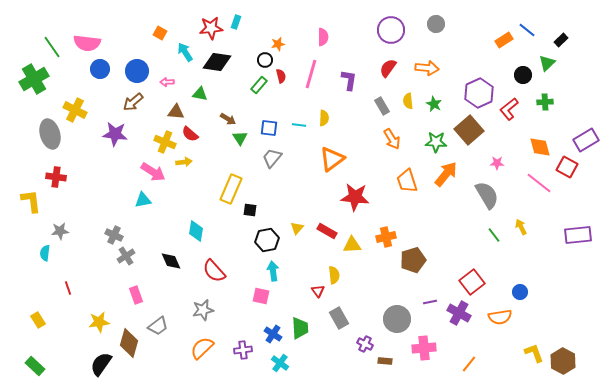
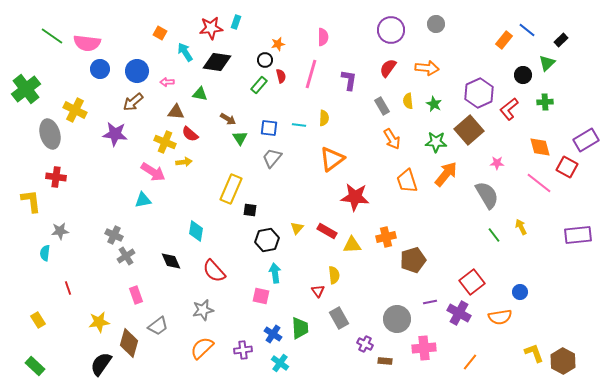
orange rectangle at (504, 40): rotated 18 degrees counterclockwise
green line at (52, 47): moved 11 px up; rotated 20 degrees counterclockwise
green cross at (34, 79): moved 8 px left, 10 px down; rotated 8 degrees counterclockwise
cyan arrow at (273, 271): moved 2 px right, 2 px down
orange line at (469, 364): moved 1 px right, 2 px up
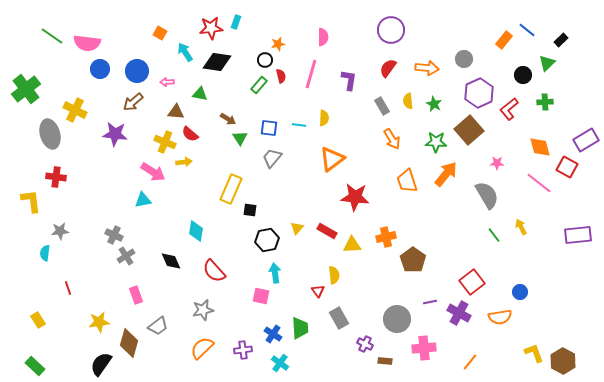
gray circle at (436, 24): moved 28 px right, 35 px down
brown pentagon at (413, 260): rotated 20 degrees counterclockwise
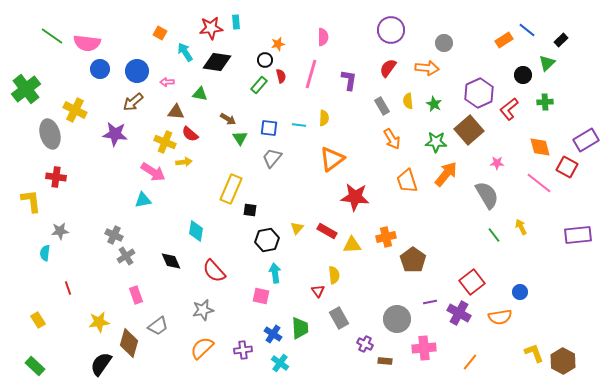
cyan rectangle at (236, 22): rotated 24 degrees counterclockwise
orange rectangle at (504, 40): rotated 18 degrees clockwise
gray circle at (464, 59): moved 20 px left, 16 px up
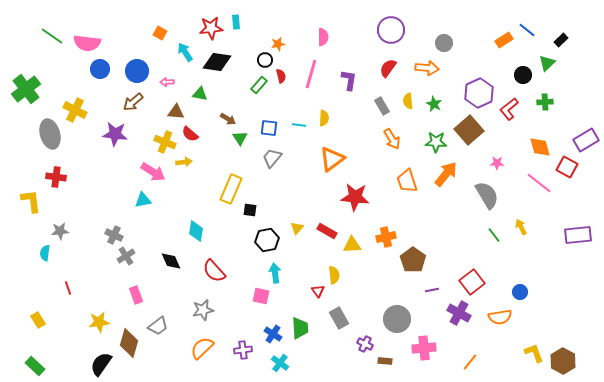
purple line at (430, 302): moved 2 px right, 12 px up
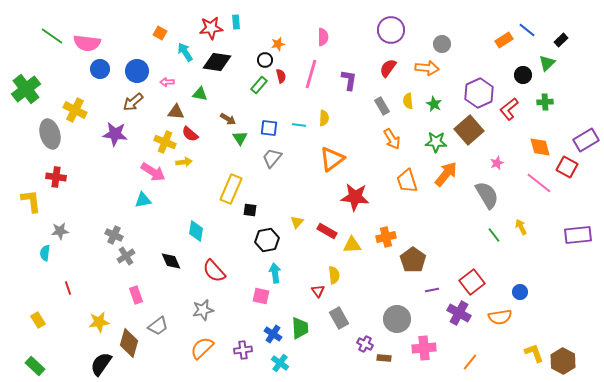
gray circle at (444, 43): moved 2 px left, 1 px down
pink star at (497, 163): rotated 24 degrees counterclockwise
yellow triangle at (297, 228): moved 6 px up
brown rectangle at (385, 361): moved 1 px left, 3 px up
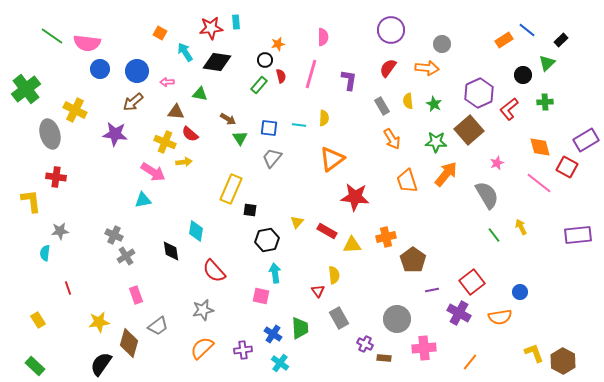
black diamond at (171, 261): moved 10 px up; rotated 15 degrees clockwise
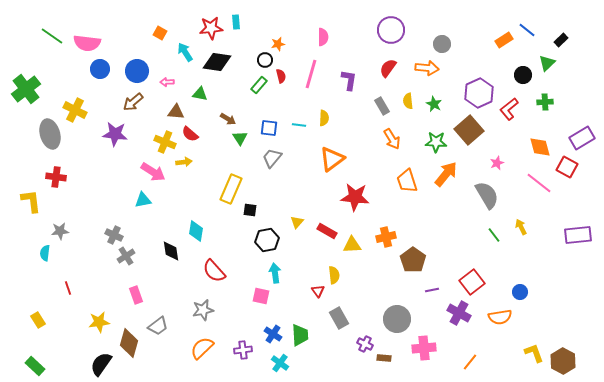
purple rectangle at (586, 140): moved 4 px left, 2 px up
green trapezoid at (300, 328): moved 7 px down
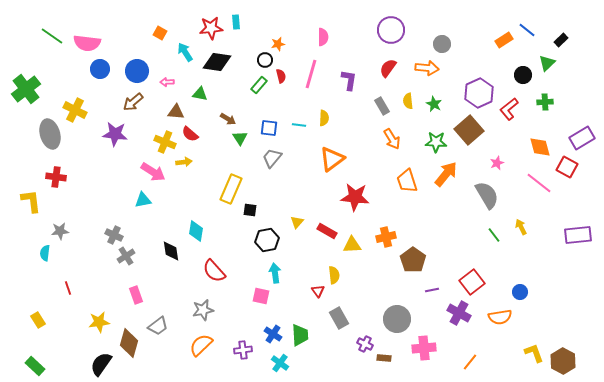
orange semicircle at (202, 348): moved 1 px left, 3 px up
